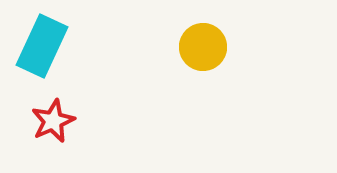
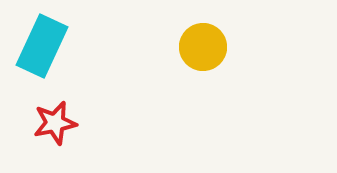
red star: moved 2 px right, 2 px down; rotated 12 degrees clockwise
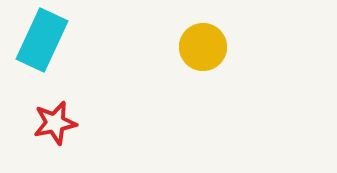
cyan rectangle: moved 6 px up
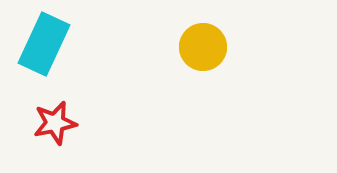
cyan rectangle: moved 2 px right, 4 px down
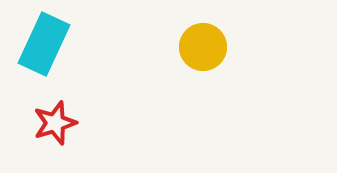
red star: rotated 6 degrees counterclockwise
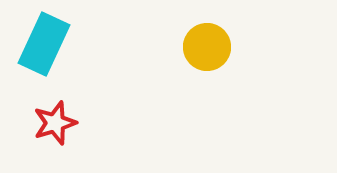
yellow circle: moved 4 px right
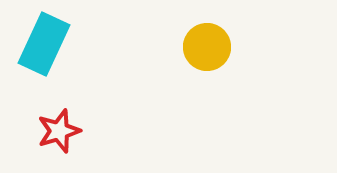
red star: moved 4 px right, 8 px down
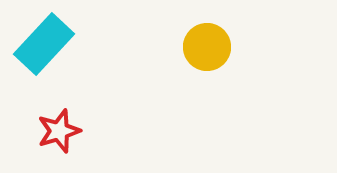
cyan rectangle: rotated 18 degrees clockwise
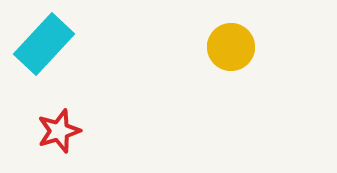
yellow circle: moved 24 px right
